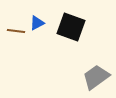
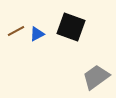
blue triangle: moved 11 px down
brown line: rotated 36 degrees counterclockwise
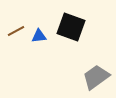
blue triangle: moved 2 px right, 2 px down; rotated 21 degrees clockwise
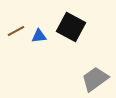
black square: rotated 8 degrees clockwise
gray trapezoid: moved 1 px left, 2 px down
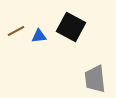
gray trapezoid: rotated 60 degrees counterclockwise
